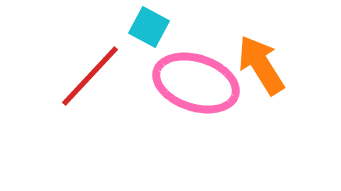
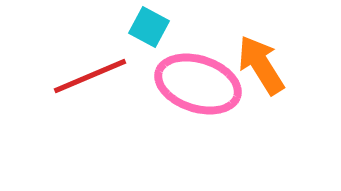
red line: rotated 24 degrees clockwise
pink ellipse: moved 2 px right, 1 px down
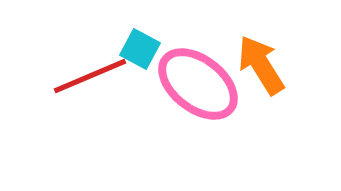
cyan square: moved 9 px left, 22 px down
pink ellipse: rotated 20 degrees clockwise
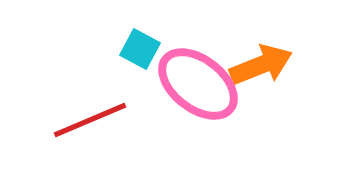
orange arrow: rotated 100 degrees clockwise
red line: moved 44 px down
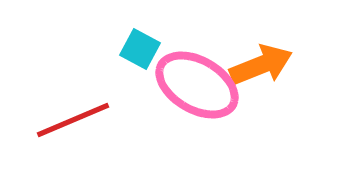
pink ellipse: moved 1 px left, 1 px down; rotated 8 degrees counterclockwise
red line: moved 17 px left
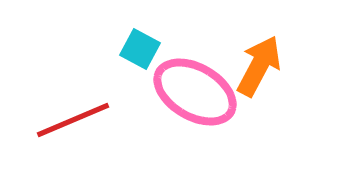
orange arrow: moved 2 px left, 1 px down; rotated 40 degrees counterclockwise
pink ellipse: moved 2 px left, 7 px down
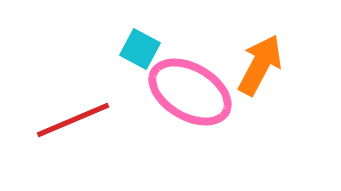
orange arrow: moved 1 px right, 1 px up
pink ellipse: moved 5 px left
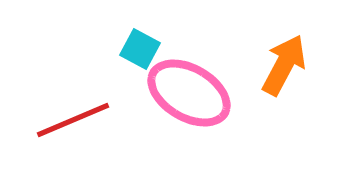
orange arrow: moved 24 px right
pink ellipse: moved 1 px left, 1 px down
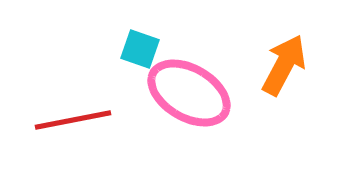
cyan square: rotated 9 degrees counterclockwise
red line: rotated 12 degrees clockwise
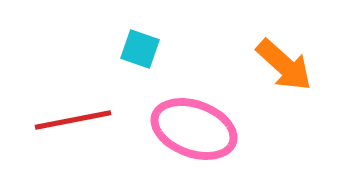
orange arrow: rotated 104 degrees clockwise
pink ellipse: moved 5 px right, 36 px down; rotated 10 degrees counterclockwise
